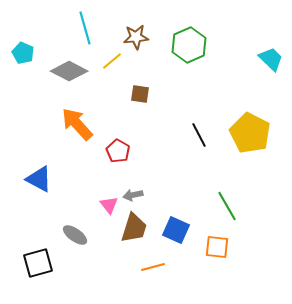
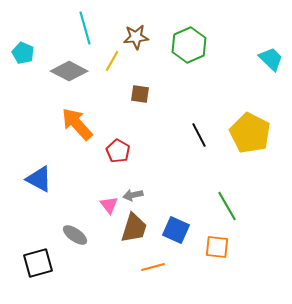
yellow line: rotated 20 degrees counterclockwise
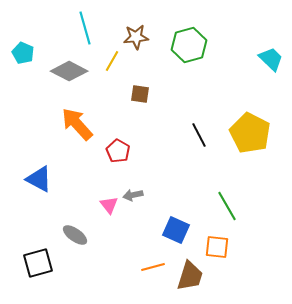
green hexagon: rotated 8 degrees clockwise
brown trapezoid: moved 56 px right, 48 px down
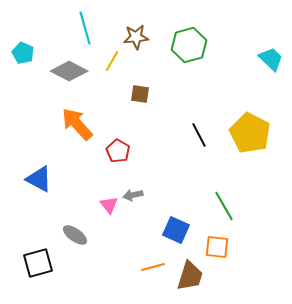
green line: moved 3 px left
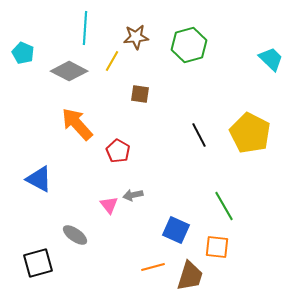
cyan line: rotated 20 degrees clockwise
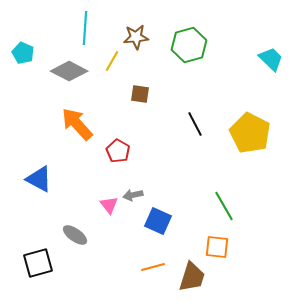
black line: moved 4 px left, 11 px up
blue square: moved 18 px left, 9 px up
brown trapezoid: moved 2 px right, 1 px down
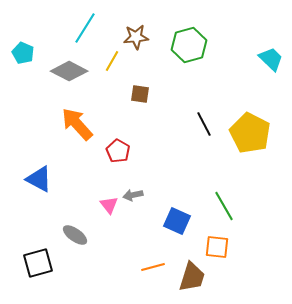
cyan line: rotated 28 degrees clockwise
black line: moved 9 px right
blue square: moved 19 px right
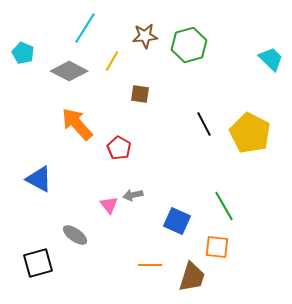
brown star: moved 9 px right, 1 px up
red pentagon: moved 1 px right, 3 px up
orange line: moved 3 px left, 2 px up; rotated 15 degrees clockwise
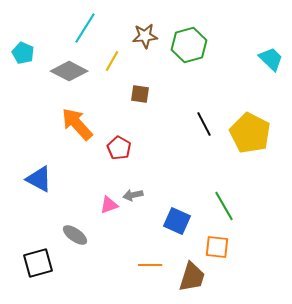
pink triangle: rotated 48 degrees clockwise
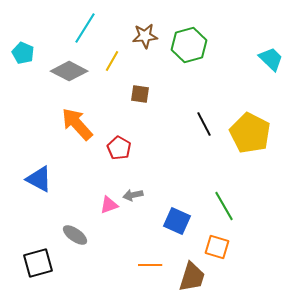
orange square: rotated 10 degrees clockwise
